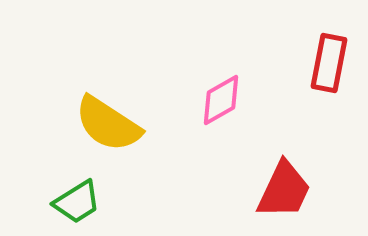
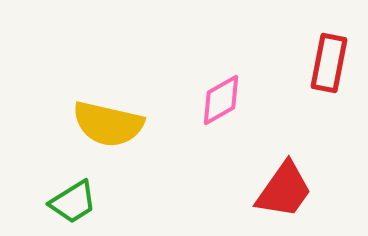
yellow semicircle: rotated 20 degrees counterclockwise
red trapezoid: rotated 10 degrees clockwise
green trapezoid: moved 4 px left
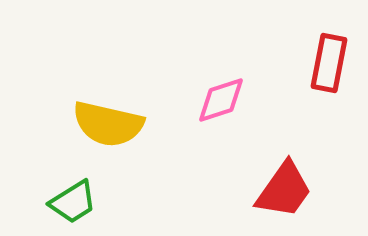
pink diamond: rotated 12 degrees clockwise
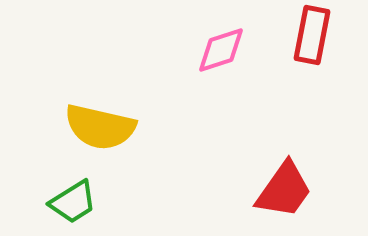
red rectangle: moved 17 px left, 28 px up
pink diamond: moved 50 px up
yellow semicircle: moved 8 px left, 3 px down
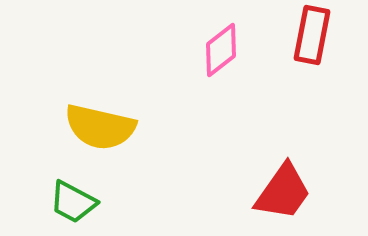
pink diamond: rotated 20 degrees counterclockwise
red trapezoid: moved 1 px left, 2 px down
green trapezoid: rotated 60 degrees clockwise
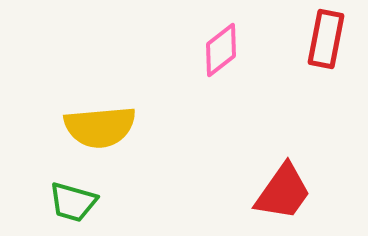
red rectangle: moved 14 px right, 4 px down
yellow semicircle: rotated 18 degrees counterclockwise
green trapezoid: rotated 12 degrees counterclockwise
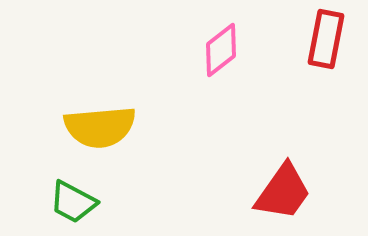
green trapezoid: rotated 12 degrees clockwise
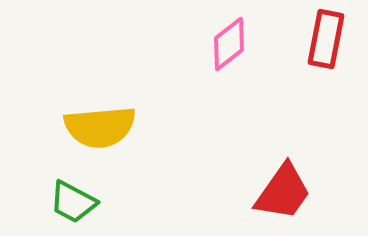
pink diamond: moved 8 px right, 6 px up
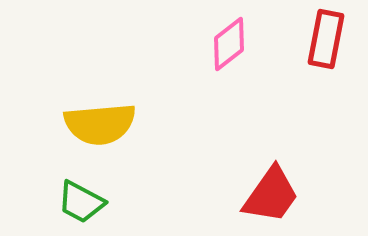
yellow semicircle: moved 3 px up
red trapezoid: moved 12 px left, 3 px down
green trapezoid: moved 8 px right
